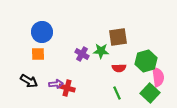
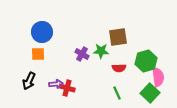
black arrow: rotated 84 degrees clockwise
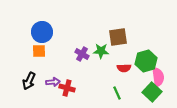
orange square: moved 1 px right, 3 px up
red semicircle: moved 5 px right
purple arrow: moved 3 px left, 2 px up
green square: moved 2 px right, 1 px up
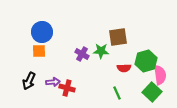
pink semicircle: moved 2 px right, 2 px up
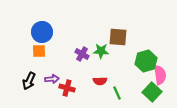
brown square: rotated 12 degrees clockwise
red semicircle: moved 24 px left, 13 px down
purple arrow: moved 1 px left, 3 px up
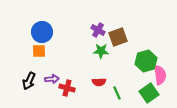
brown square: rotated 24 degrees counterclockwise
purple cross: moved 16 px right, 24 px up
red semicircle: moved 1 px left, 1 px down
green square: moved 3 px left, 1 px down; rotated 12 degrees clockwise
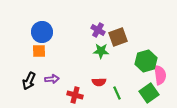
red cross: moved 8 px right, 7 px down
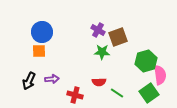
green star: moved 1 px right, 1 px down
green line: rotated 32 degrees counterclockwise
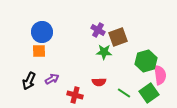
green star: moved 2 px right
purple arrow: rotated 24 degrees counterclockwise
green line: moved 7 px right
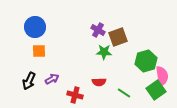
blue circle: moved 7 px left, 5 px up
pink semicircle: moved 2 px right, 1 px down
green square: moved 7 px right, 3 px up
